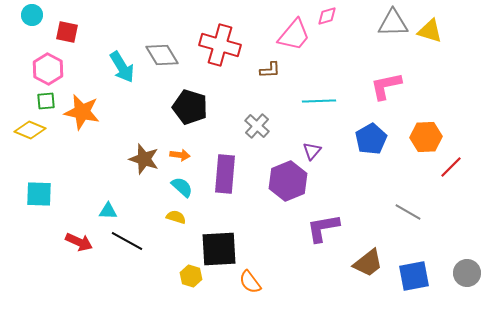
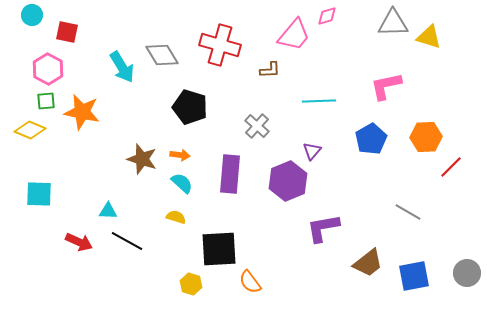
yellow triangle: moved 1 px left, 6 px down
brown star: moved 2 px left
purple rectangle: moved 5 px right
cyan semicircle: moved 4 px up
yellow hexagon: moved 8 px down
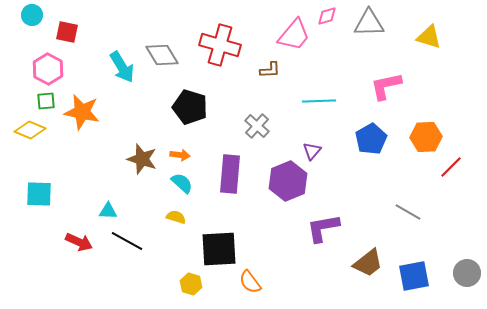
gray triangle: moved 24 px left
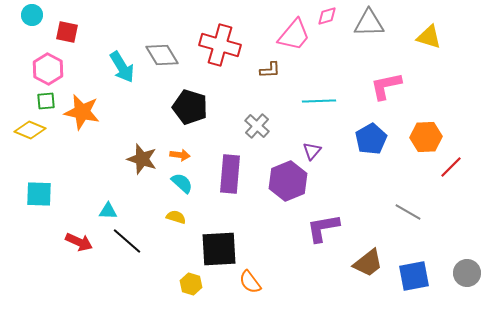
black line: rotated 12 degrees clockwise
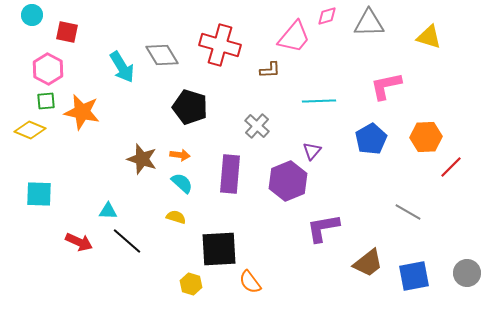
pink trapezoid: moved 2 px down
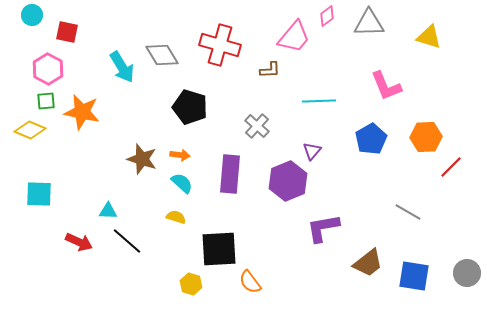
pink diamond: rotated 20 degrees counterclockwise
pink L-shape: rotated 100 degrees counterclockwise
blue square: rotated 20 degrees clockwise
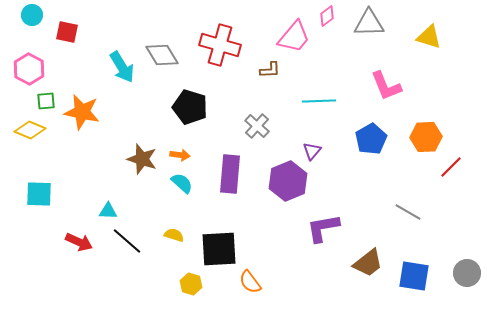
pink hexagon: moved 19 px left
yellow semicircle: moved 2 px left, 18 px down
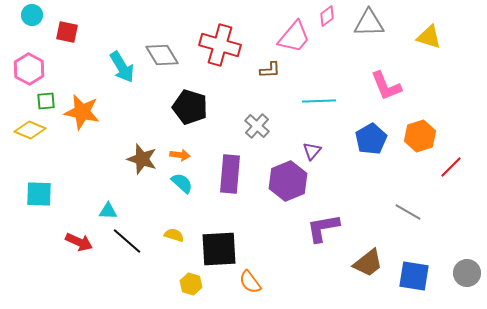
orange hexagon: moved 6 px left, 1 px up; rotated 16 degrees counterclockwise
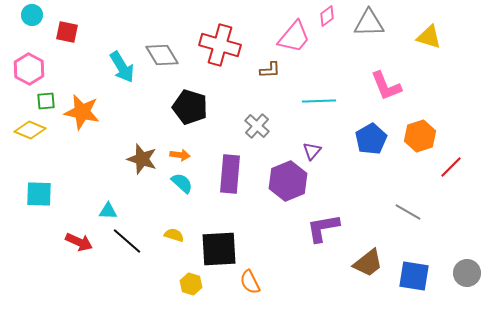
orange semicircle: rotated 10 degrees clockwise
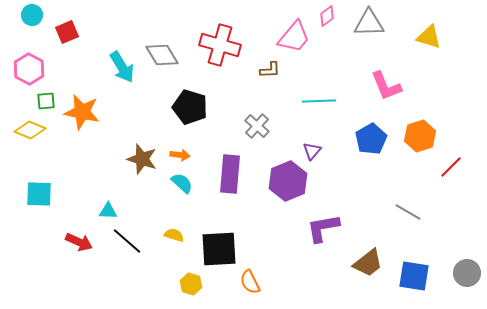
red square: rotated 35 degrees counterclockwise
